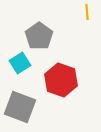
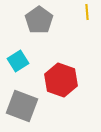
gray pentagon: moved 16 px up
cyan square: moved 2 px left, 2 px up
gray square: moved 2 px right, 1 px up
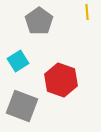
gray pentagon: moved 1 px down
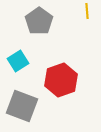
yellow line: moved 1 px up
red hexagon: rotated 20 degrees clockwise
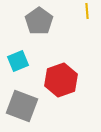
cyan square: rotated 10 degrees clockwise
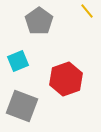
yellow line: rotated 35 degrees counterclockwise
red hexagon: moved 5 px right, 1 px up
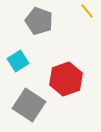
gray pentagon: rotated 16 degrees counterclockwise
cyan square: rotated 10 degrees counterclockwise
gray square: moved 7 px right, 1 px up; rotated 12 degrees clockwise
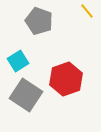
gray square: moved 3 px left, 10 px up
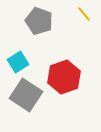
yellow line: moved 3 px left, 3 px down
cyan square: moved 1 px down
red hexagon: moved 2 px left, 2 px up
